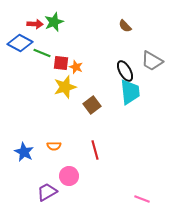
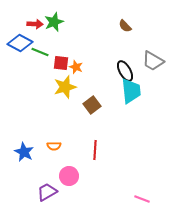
green line: moved 2 px left, 1 px up
gray trapezoid: moved 1 px right
cyan trapezoid: moved 1 px right, 1 px up
red line: rotated 18 degrees clockwise
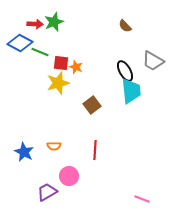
yellow star: moved 7 px left, 4 px up
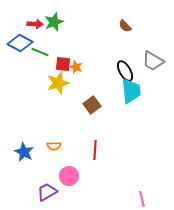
red square: moved 2 px right, 1 px down
pink line: rotated 56 degrees clockwise
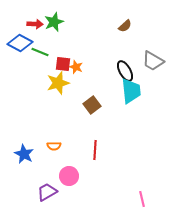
brown semicircle: rotated 88 degrees counterclockwise
blue star: moved 2 px down
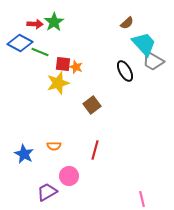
green star: rotated 12 degrees counterclockwise
brown semicircle: moved 2 px right, 3 px up
cyan trapezoid: moved 13 px right, 47 px up; rotated 36 degrees counterclockwise
red line: rotated 12 degrees clockwise
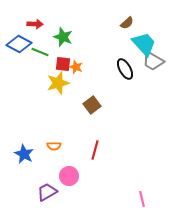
green star: moved 9 px right, 15 px down; rotated 18 degrees counterclockwise
blue diamond: moved 1 px left, 1 px down
black ellipse: moved 2 px up
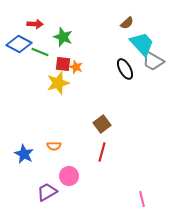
cyan trapezoid: moved 2 px left
brown square: moved 10 px right, 19 px down
red line: moved 7 px right, 2 px down
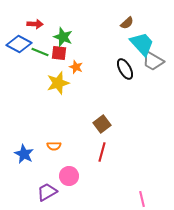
red square: moved 4 px left, 11 px up
